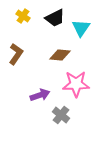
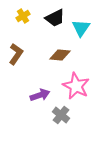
yellow cross: rotated 24 degrees clockwise
pink star: moved 2 px down; rotated 28 degrees clockwise
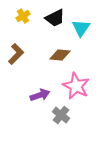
brown L-shape: rotated 10 degrees clockwise
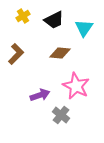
black trapezoid: moved 1 px left, 2 px down
cyan triangle: moved 3 px right
brown diamond: moved 2 px up
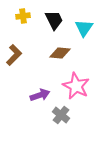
yellow cross: rotated 24 degrees clockwise
black trapezoid: rotated 90 degrees counterclockwise
brown L-shape: moved 2 px left, 1 px down
